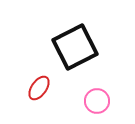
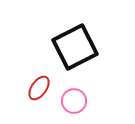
pink circle: moved 23 px left
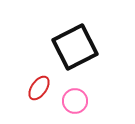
pink circle: moved 1 px right
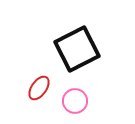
black square: moved 2 px right, 2 px down
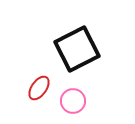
pink circle: moved 2 px left
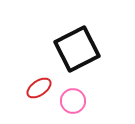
red ellipse: rotated 20 degrees clockwise
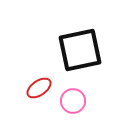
black square: moved 3 px right, 1 px down; rotated 15 degrees clockwise
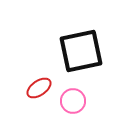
black square: moved 1 px right, 1 px down
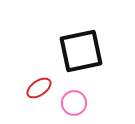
pink circle: moved 1 px right, 2 px down
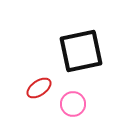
pink circle: moved 1 px left, 1 px down
